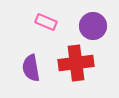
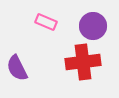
red cross: moved 7 px right, 1 px up
purple semicircle: moved 14 px left; rotated 16 degrees counterclockwise
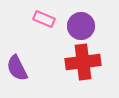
pink rectangle: moved 2 px left, 3 px up
purple circle: moved 12 px left
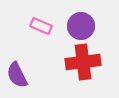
pink rectangle: moved 3 px left, 7 px down
purple semicircle: moved 7 px down
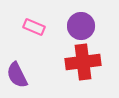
pink rectangle: moved 7 px left, 1 px down
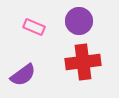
purple circle: moved 2 px left, 5 px up
purple semicircle: moved 6 px right; rotated 100 degrees counterclockwise
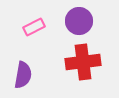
pink rectangle: rotated 50 degrees counterclockwise
purple semicircle: rotated 44 degrees counterclockwise
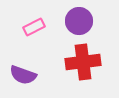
purple semicircle: rotated 100 degrees clockwise
